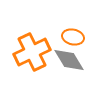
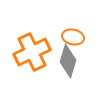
gray diamond: moved 1 px left, 1 px down; rotated 48 degrees clockwise
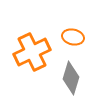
gray diamond: moved 3 px right, 17 px down
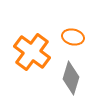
orange cross: rotated 27 degrees counterclockwise
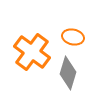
gray diamond: moved 3 px left, 5 px up
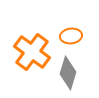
orange ellipse: moved 2 px left, 1 px up; rotated 20 degrees counterclockwise
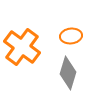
orange cross: moved 10 px left, 5 px up
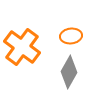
gray diamond: moved 1 px right, 1 px up; rotated 12 degrees clockwise
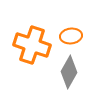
orange cross: moved 10 px right, 2 px up; rotated 18 degrees counterclockwise
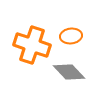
gray diamond: rotated 72 degrees counterclockwise
